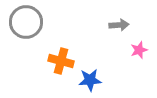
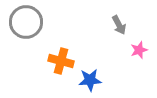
gray arrow: rotated 66 degrees clockwise
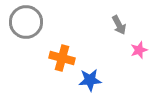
orange cross: moved 1 px right, 3 px up
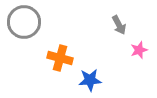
gray circle: moved 2 px left
orange cross: moved 2 px left
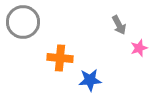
gray circle: moved 1 px left
pink star: moved 2 px up
orange cross: rotated 10 degrees counterclockwise
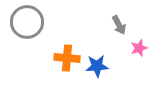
gray circle: moved 4 px right
orange cross: moved 7 px right
blue star: moved 7 px right, 14 px up
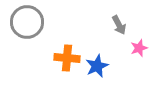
blue star: rotated 20 degrees counterclockwise
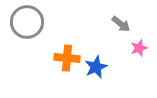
gray arrow: moved 2 px right, 1 px up; rotated 24 degrees counterclockwise
blue star: moved 1 px left, 1 px down
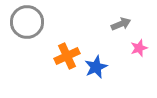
gray arrow: rotated 60 degrees counterclockwise
orange cross: moved 2 px up; rotated 30 degrees counterclockwise
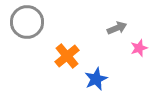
gray arrow: moved 4 px left, 4 px down
orange cross: rotated 15 degrees counterclockwise
blue star: moved 12 px down
